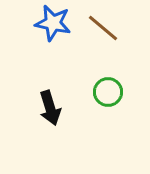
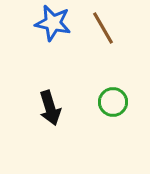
brown line: rotated 20 degrees clockwise
green circle: moved 5 px right, 10 px down
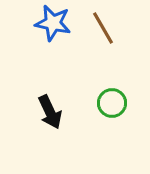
green circle: moved 1 px left, 1 px down
black arrow: moved 4 px down; rotated 8 degrees counterclockwise
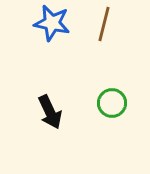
blue star: moved 1 px left
brown line: moved 1 px right, 4 px up; rotated 44 degrees clockwise
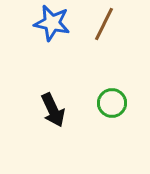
brown line: rotated 12 degrees clockwise
black arrow: moved 3 px right, 2 px up
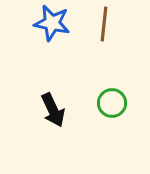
brown line: rotated 20 degrees counterclockwise
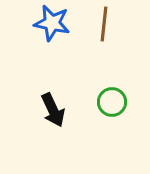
green circle: moved 1 px up
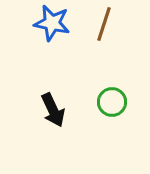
brown line: rotated 12 degrees clockwise
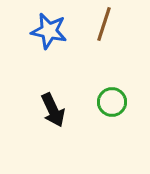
blue star: moved 3 px left, 8 px down
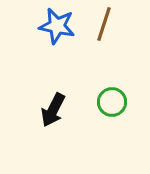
blue star: moved 8 px right, 5 px up
black arrow: rotated 52 degrees clockwise
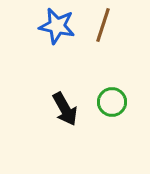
brown line: moved 1 px left, 1 px down
black arrow: moved 12 px right, 1 px up; rotated 56 degrees counterclockwise
